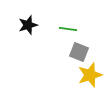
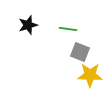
gray square: moved 1 px right
yellow star: rotated 20 degrees clockwise
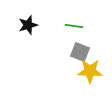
green line: moved 6 px right, 3 px up
yellow star: moved 4 px up
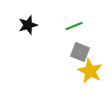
green line: rotated 30 degrees counterclockwise
yellow star: rotated 25 degrees clockwise
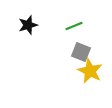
gray square: moved 1 px right
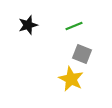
gray square: moved 1 px right, 2 px down
yellow star: moved 19 px left, 8 px down
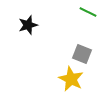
green line: moved 14 px right, 14 px up; rotated 48 degrees clockwise
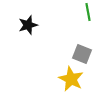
green line: rotated 54 degrees clockwise
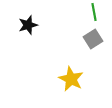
green line: moved 6 px right
gray square: moved 11 px right, 15 px up; rotated 36 degrees clockwise
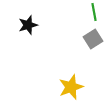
yellow star: moved 8 px down; rotated 25 degrees clockwise
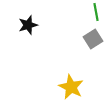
green line: moved 2 px right
yellow star: rotated 25 degrees counterclockwise
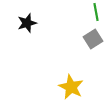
black star: moved 1 px left, 2 px up
